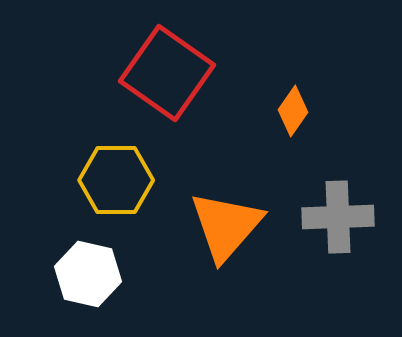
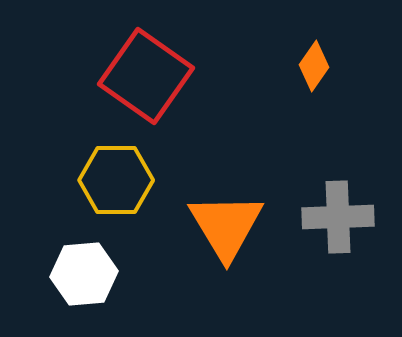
red square: moved 21 px left, 3 px down
orange diamond: moved 21 px right, 45 px up
orange triangle: rotated 12 degrees counterclockwise
white hexagon: moved 4 px left; rotated 18 degrees counterclockwise
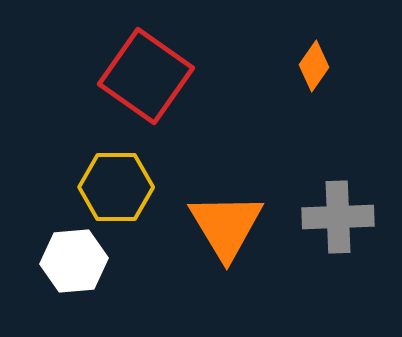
yellow hexagon: moved 7 px down
white hexagon: moved 10 px left, 13 px up
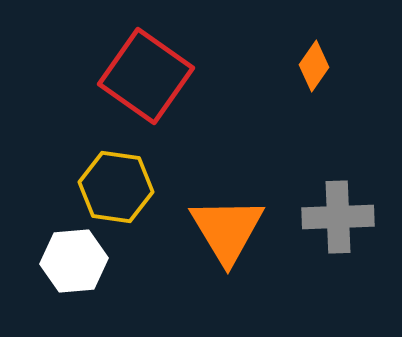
yellow hexagon: rotated 8 degrees clockwise
orange triangle: moved 1 px right, 4 px down
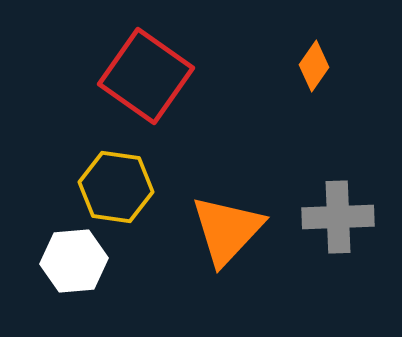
orange triangle: rotated 14 degrees clockwise
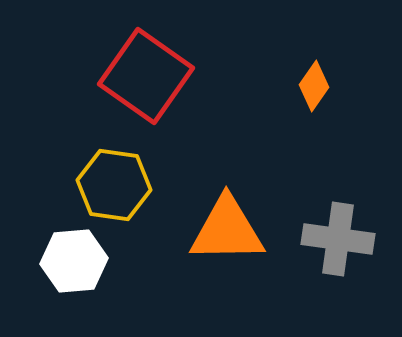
orange diamond: moved 20 px down
yellow hexagon: moved 2 px left, 2 px up
gray cross: moved 22 px down; rotated 10 degrees clockwise
orange triangle: rotated 46 degrees clockwise
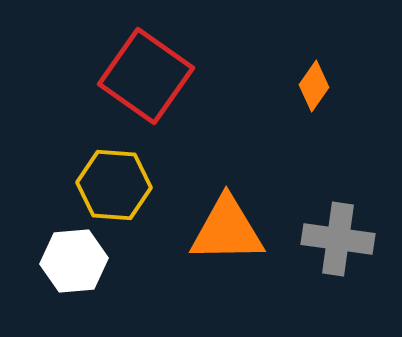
yellow hexagon: rotated 4 degrees counterclockwise
